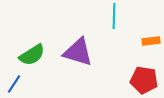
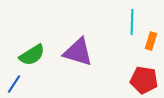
cyan line: moved 18 px right, 6 px down
orange rectangle: rotated 66 degrees counterclockwise
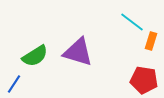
cyan line: rotated 55 degrees counterclockwise
green semicircle: moved 3 px right, 1 px down
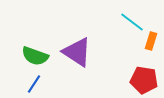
purple triangle: moved 1 px left; rotated 16 degrees clockwise
green semicircle: rotated 52 degrees clockwise
blue line: moved 20 px right
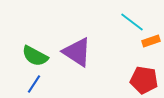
orange rectangle: rotated 54 degrees clockwise
green semicircle: rotated 8 degrees clockwise
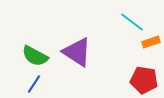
orange rectangle: moved 1 px down
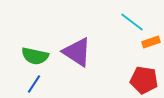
green semicircle: rotated 16 degrees counterclockwise
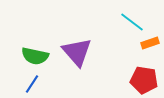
orange rectangle: moved 1 px left, 1 px down
purple triangle: rotated 16 degrees clockwise
blue line: moved 2 px left
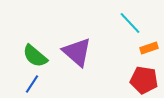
cyan line: moved 2 px left, 1 px down; rotated 10 degrees clockwise
orange rectangle: moved 1 px left, 5 px down
purple triangle: rotated 8 degrees counterclockwise
green semicircle: rotated 28 degrees clockwise
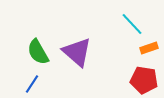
cyan line: moved 2 px right, 1 px down
green semicircle: moved 3 px right, 4 px up; rotated 20 degrees clockwise
